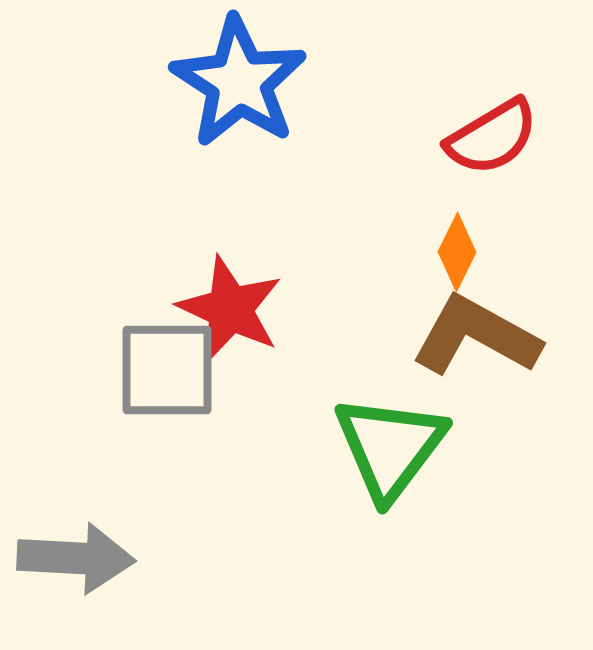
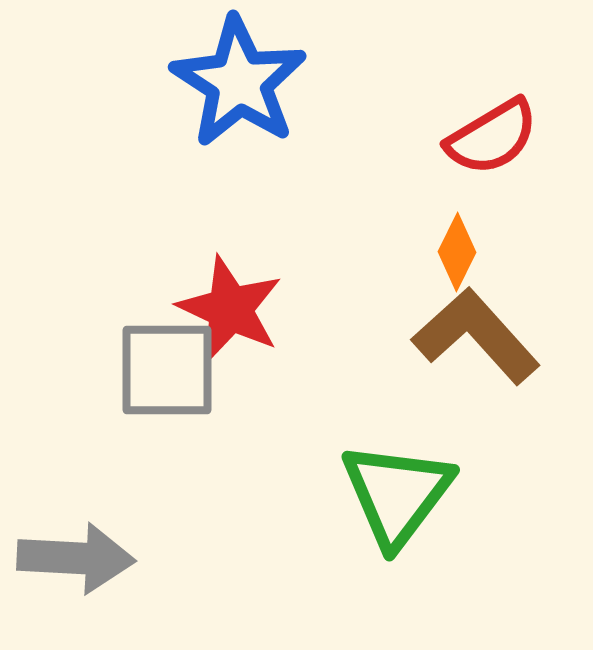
brown L-shape: rotated 19 degrees clockwise
green triangle: moved 7 px right, 47 px down
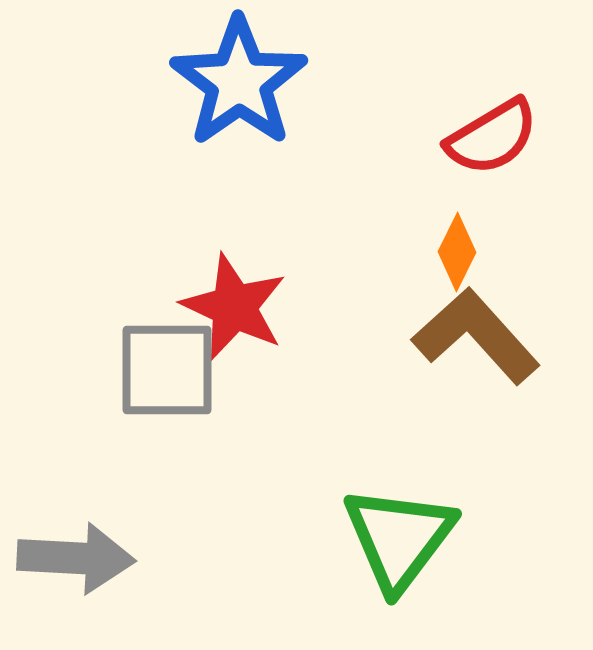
blue star: rotated 4 degrees clockwise
red star: moved 4 px right, 2 px up
green triangle: moved 2 px right, 44 px down
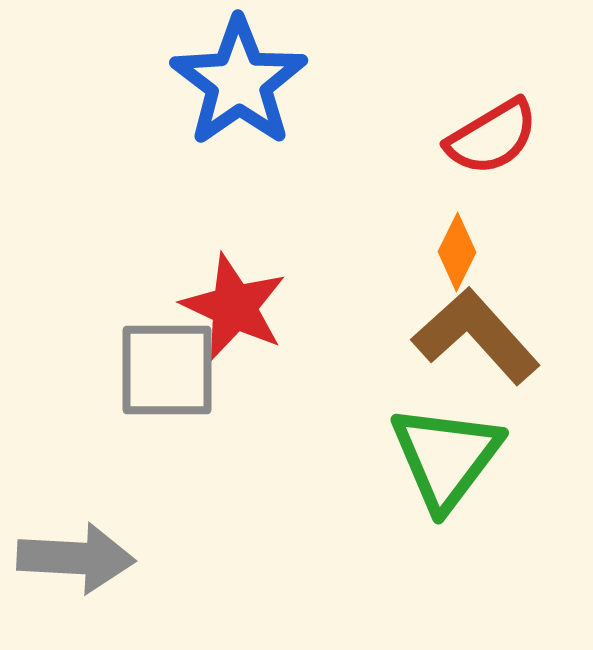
green triangle: moved 47 px right, 81 px up
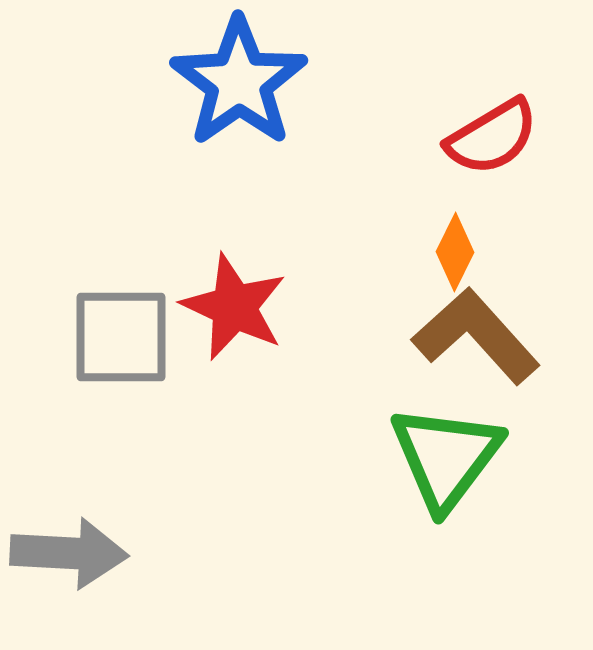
orange diamond: moved 2 px left
gray square: moved 46 px left, 33 px up
gray arrow: moved 7 px left, 5 px up
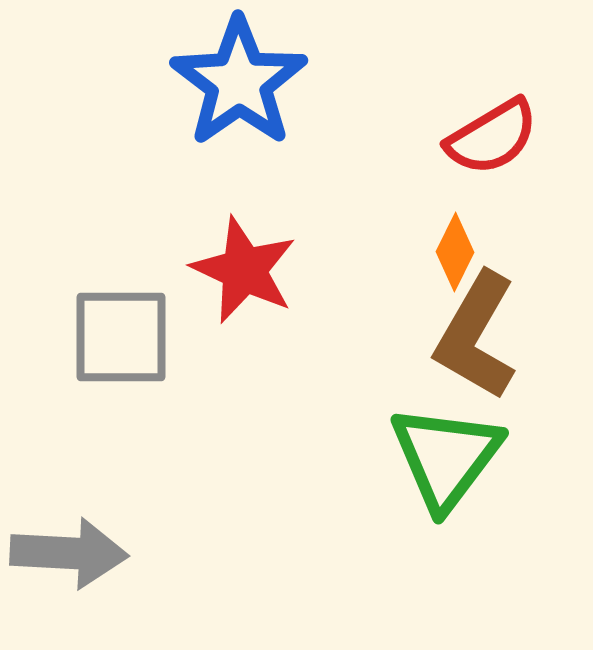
red star: moved 10 px right, 37 px up
brown L-shape: rotated 108 degrees counterclockwise
